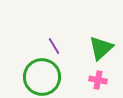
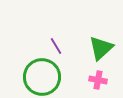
purple line: moved 2 px right
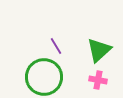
green triangle: moved 2 px left, 2 px down
green circle: moved 2 px right
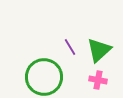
purple line: moved 14 px right, 1 px down
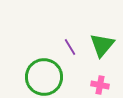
green triangle: moved 3 px right, 5 px up; rotated 8 degrees counterclockwise
pink cross: moved 2 px right, 5 px down
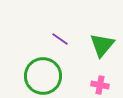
purple line: moved 10 px left, 8 px up; rotated 24 degrees counterclockwise
green circle: moved 1 px left, 1 px up
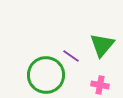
purple line: moved 11 px right, 17 px down
green circle: moved 3 px right, 1 px up
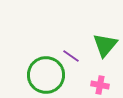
green triangle: moved 3 px right
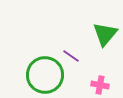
green triangle: moved 11 px up
green circle: moved 1 px left
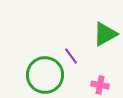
green triangle: rotated 20 degrees clockwise
purple line: rotated 18 degrees clockwise
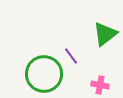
green triangle: rotated 8 degrees counterclockwise
green circle: moved 1 px left, 1 px up
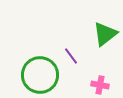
green circle: moved 4 px left, 1 px down
